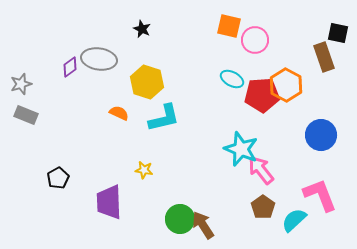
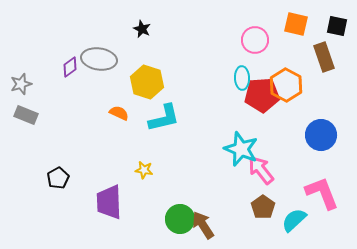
orange square: moved 67 px right, 2 px up
black square: moved 1 px left, 7 px up
cyan ellipse: moved 10 px right, 1 px up; rotated 60 degrees clockwise
pink L-shape: moved 2 px right, 2 px up
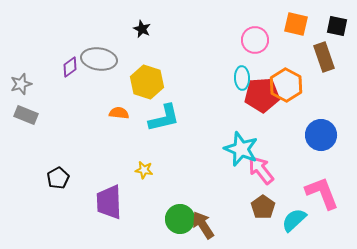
orange semicircle: rotated 18 degrees counterclockwise
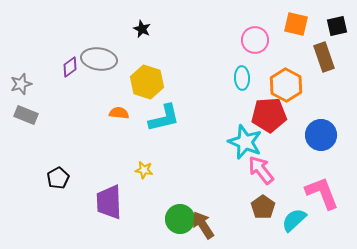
black square: rotated 25 degrees counterclockwise
red pentagon: moved 7 px right, 20 px down
cyan star: moved 4 px right, 7 px up
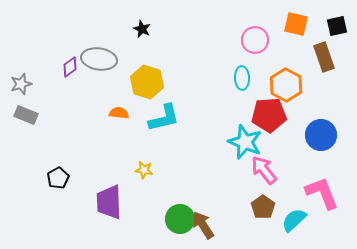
pink arrow: moved 3 px right
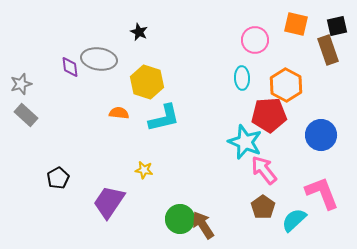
black star: moved 3 px left, 3 px down
brown rectangle: moved 4 px right, 7 px up
purple diamond: rotated 60 degrees counterclockwise
gray rectangle: rotated 20 degrees clockwise
purple trapezoid: rotated 36 degrees clockwise
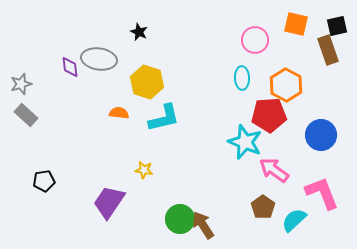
pink arrow: moved 10 px right; rotated 16 degrees counterclockwise
black pentagon: moved 14 px left, 3 px down; rotated 20 degrees clockwise
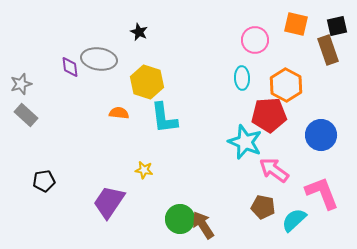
cyan L-shape: rotated 96 degrees clockwise
brown pentagon: rotated 25 degrees counterclockwise
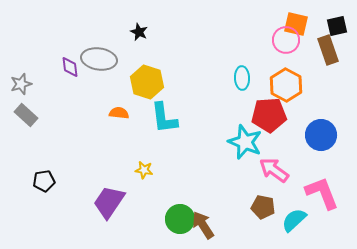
pink circle: moved 31 px right
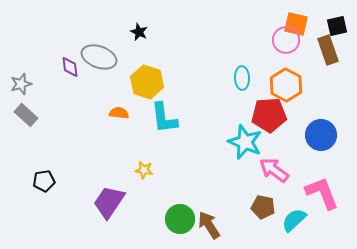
gray ellipse: moved 2 px up; rotated 12 degrees clockwise
brown arrow: moved 6 px right
